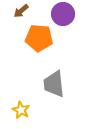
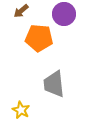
purple circle: moved 1 px right
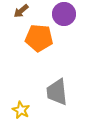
gray trapezoid: moved 3 px right, 8 px down
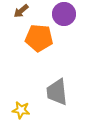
yellow star: rotated 18 degrees counterclockwise
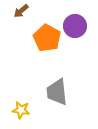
purple circle: moved 11 px right, 12 px down
orange pentagon: moved 8 px right; rotated 24 degrees clockwise
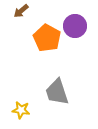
gray trapezoid: rotated 12 degrees counterclockwise
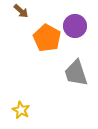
brown arrow: rotated 98 degrees counterclockwise
gray trapezoid: moved 19 px right, 19 px up
yellow star: rotated 18 degrees clockwise
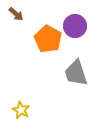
brown arrow: moved 5 px left, 3 px down
orange pentagon: moved 1 px right, 1 px down
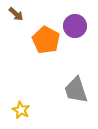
orange pentagon: moved 2 px left, 1 px down
gray trapezoid: moved 17 px down
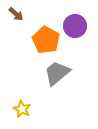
gray trapezoid: moved 19 px left, 17 px up; rotated 68 degrees clockwise
yellow star: moved 1 px right, 1 px up
